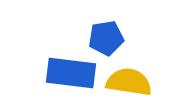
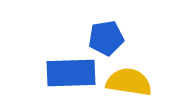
blue rectangle: rotated 9 degrees counterclockwise
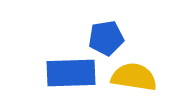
yellow semicircle: moved 5 px right, 5 px up
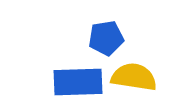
blue rectangle: moved 7 px right, 9 px down
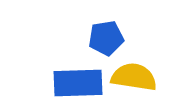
blue rectangle: moved 1 px down
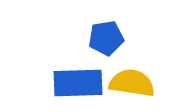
yellow semicircle: moved 2 px left, 6 px down
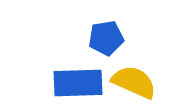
yellow semicircle: moved 2 px right, 1 px up; rotated 15 degrees clockwise
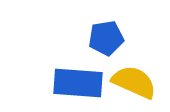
blue rectangle: rotated 6 degrees clockwise
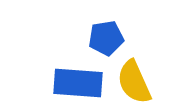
yellow semicircle: rotated 138 degrees counterclockwise
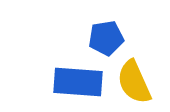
blue rectangle: moved 1 px up
